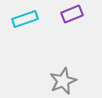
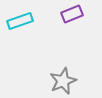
cyan rectangle: moved 5 px left, 2 px down
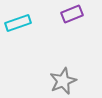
cyan rectangle: moved 2 px left, 2 px down
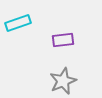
purple rectangle: moved 9 px left, 26 px down; rotated 15 degrees clockwise
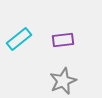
cyan rectangle: moved 1 px right, 16 px down; rotated 20 degrees counterclockwise
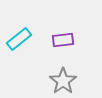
gray star: rotated 12 degrees counterclockwise
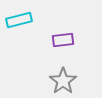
cyan rectangle: moved 19 px up; rotated 25 degrees clockwise
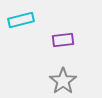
cyan rectangle: moved 2 px right
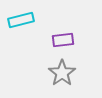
gray star: moved 1 px left, 8 px up
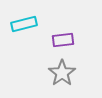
cyan rectangle: moved 3 px right, 4 px down
